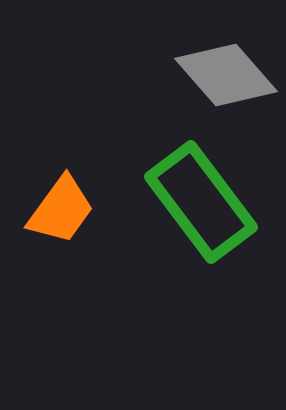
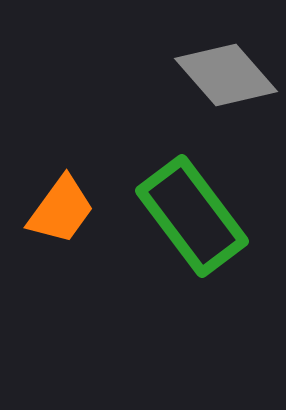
green rectangle: moved 9 px left, 14 px down
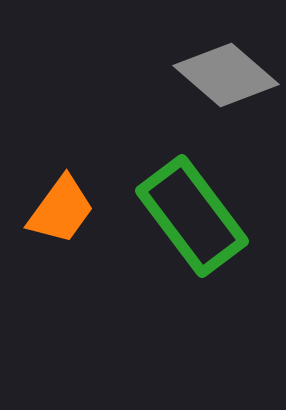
gray diamond: rotated 8 degrees counterclockwise
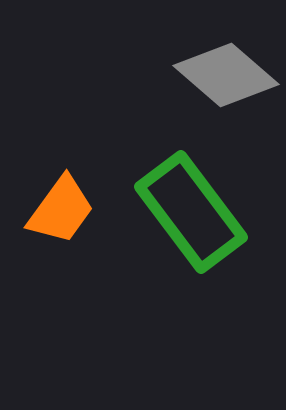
green rectangle: moved 1 px left, 4 px up
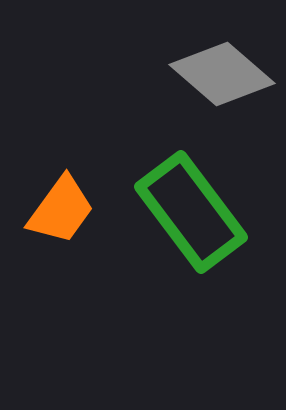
gray diamond: moved 4 px left, 1 px up
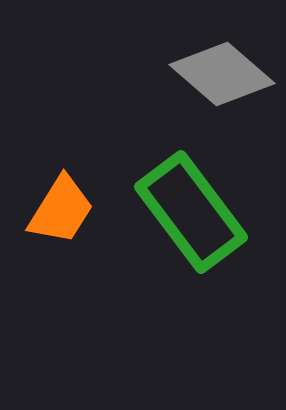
orange trapezoid: rotated 4 degrees counterclockwise
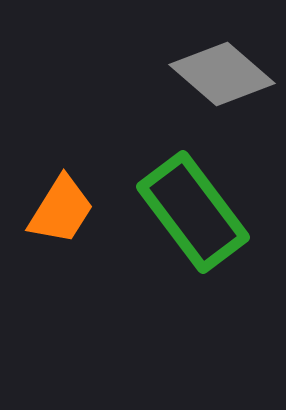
green rectangle: moved 2 px right
